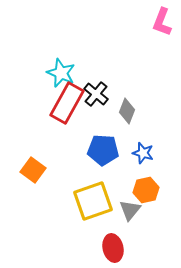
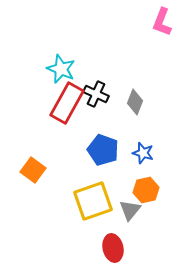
cyan star: moved 4 px up
black cross: rotated 15 degrees counterclockwise
gray diamond: moved 8 px right, 9 px up
blue pentagon: rotated 16 degrees clockwise
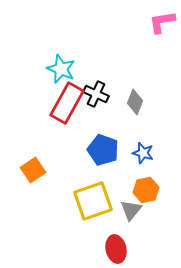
pink L-shape: rotated 60 degrees clockwise
orange square: rotated 20 degrees clockwise
gray triangle: moved 1 px right
red ellipse: moved 3 px right, 1 px down
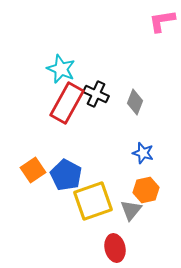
pink L-shape: moved 1 px up
blue pentagon: moved 37 px left, 25 px down; rotated 8 degrees clockwise
red ellipse: moved 1 px left, 1 px up
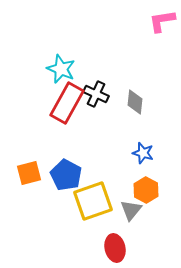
gray diamond: rotated 15 degrees counterclockwise
orange square: moved 4 px left, 3 px down; rotated 20 degrees clockwise
orange hexagon: rotated 20 degrees counterclockwise
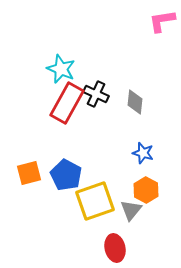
yellow square: moved 2 px right
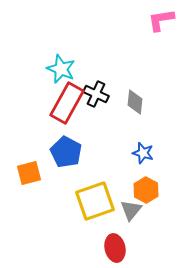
pink L-shape: moved 1 px left, 1 px up
blue pentagon: moved 23 px up
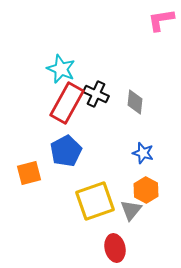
blue pentagon: moved 1 px up; rotated 16 degrees clockwise
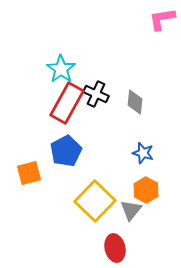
pink L-shape: moved 1 px right, 1 px up
cyan star: rotated 12 degrees clockwise
yellow square: rotated 27 degrees counterclockwise
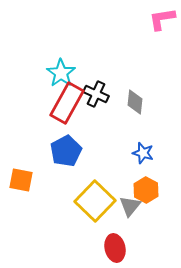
cyan star: moved 4 px down
orange square: moved 8 px left, 7 px down; rotated 25 degrees clockwise
gray triangle: moved 1 px left, 4 px up
